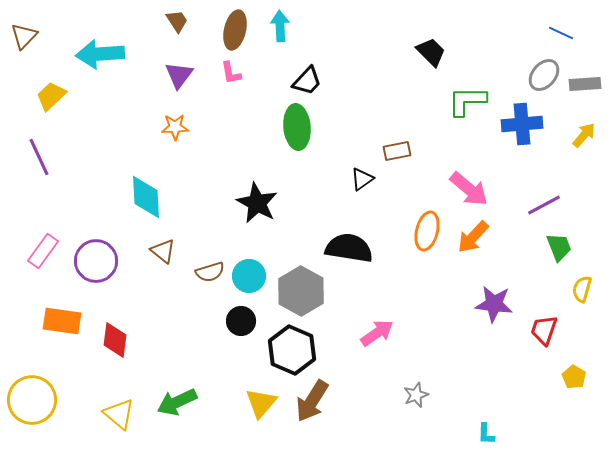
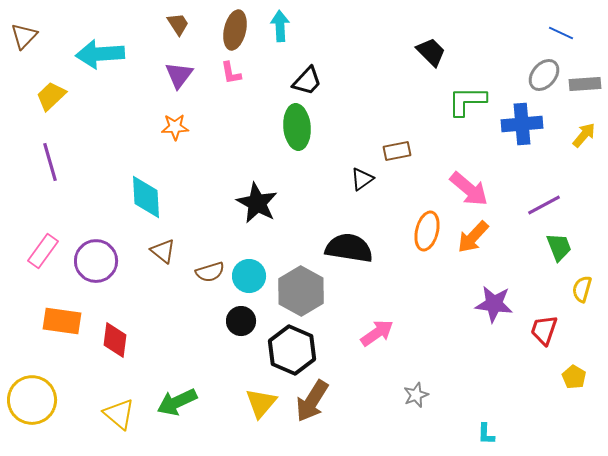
brown trapezoid at (177, 21): moved 1 px right, 3 px down
purple line at (39, 157): moved 11 px right, 5 px down; rotated 9 degrees clockwise
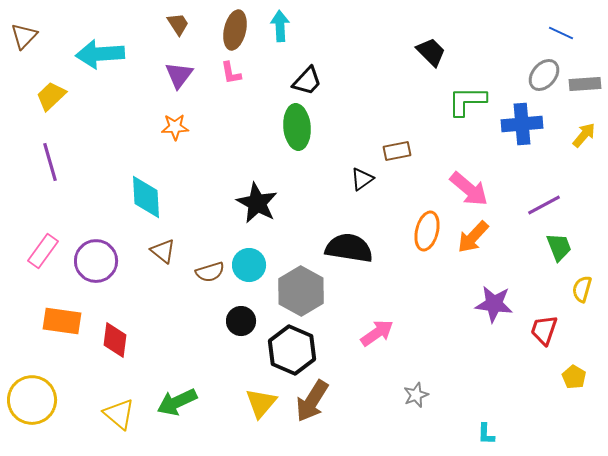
cyan circle at (249, 276): moved 11 px up
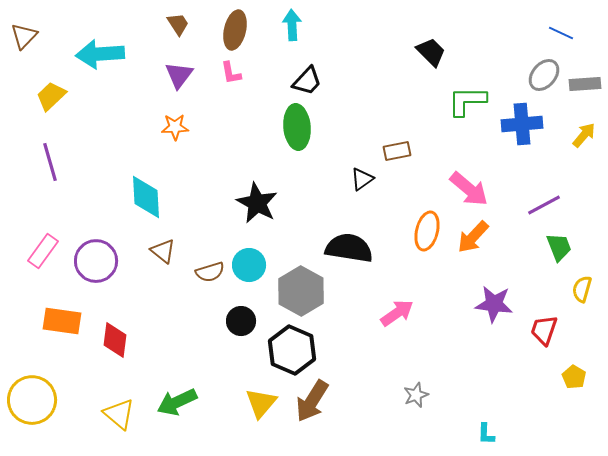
cyan arrow at (280, 26): moved 12 px right, 1 px up
pink arrow at (377, 333): moved 20 px right, 20 px up
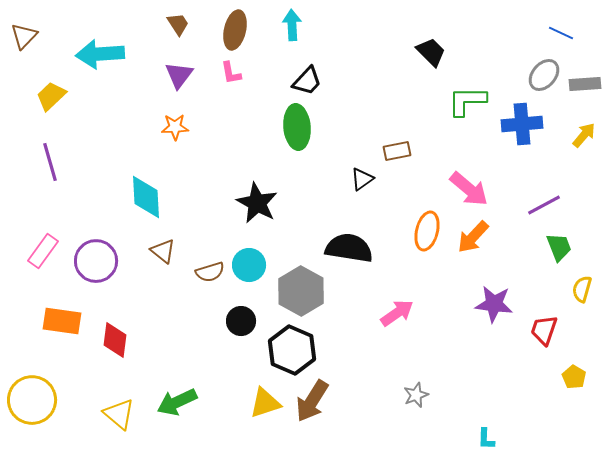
yellow triangle at (261, 403): moved 4 px right; rotated 32 degrees clockwise
cyan L-shape at (486, 434): moved 5 px down
